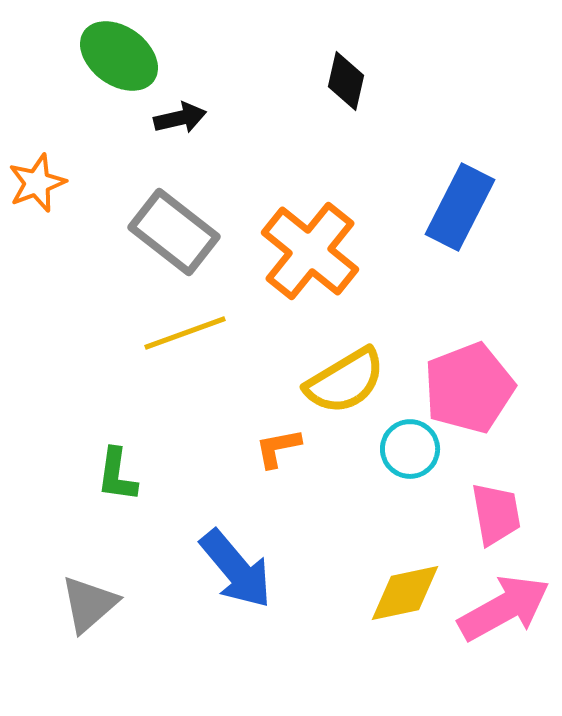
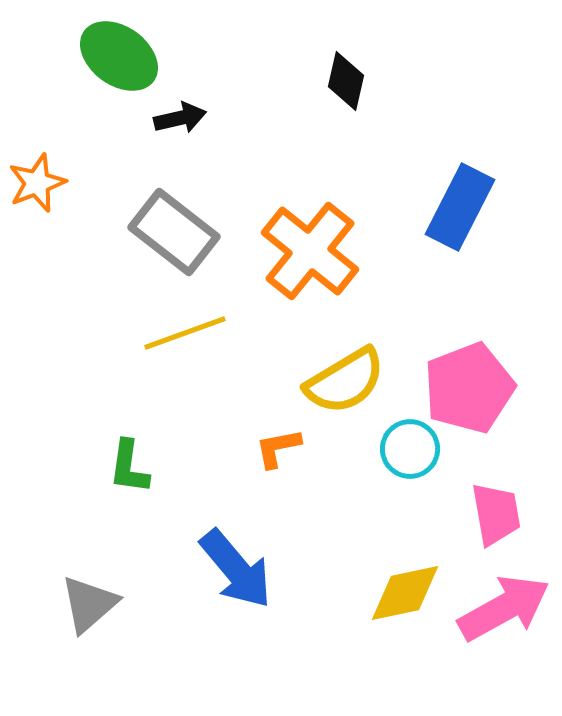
green L-shape: moved 12 px right, 8 px up
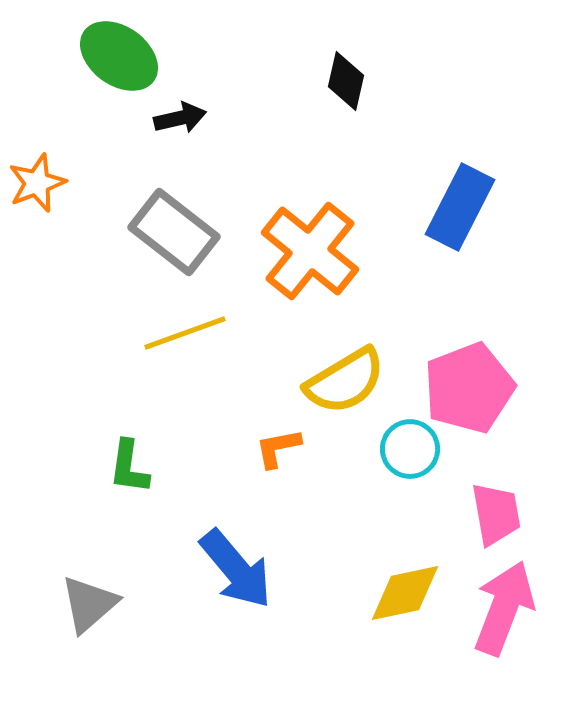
pink arrow: rotated 40 degrees counterclockwise
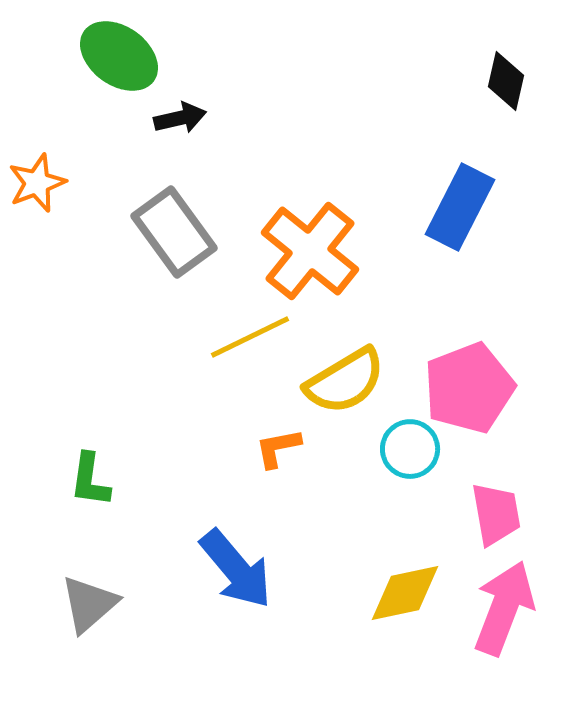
black diamond: moved 160 px right
gray rectangle: rotated 16 degrees clockwise
yellow line: moved 65 px right, 4 px down; rotated 6 degrees counterclockwise
green L-shape: moved 39 px left, 13 px down
